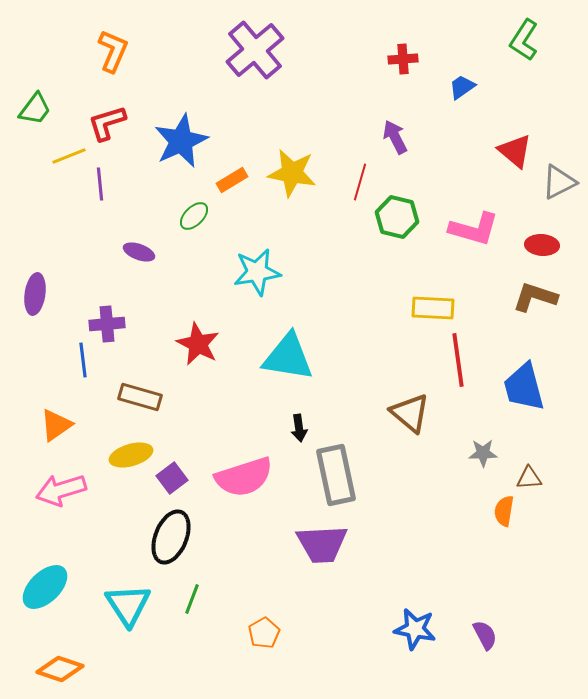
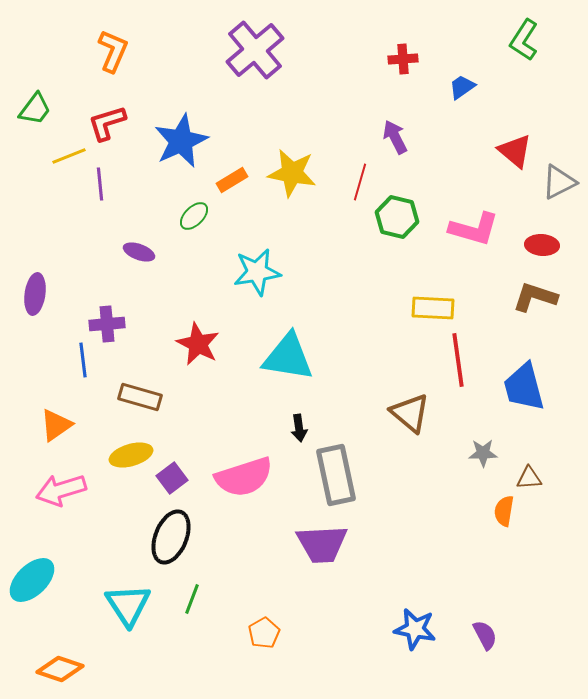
cyan ellipse at (45, 587): moved 13 px left, 7 px up
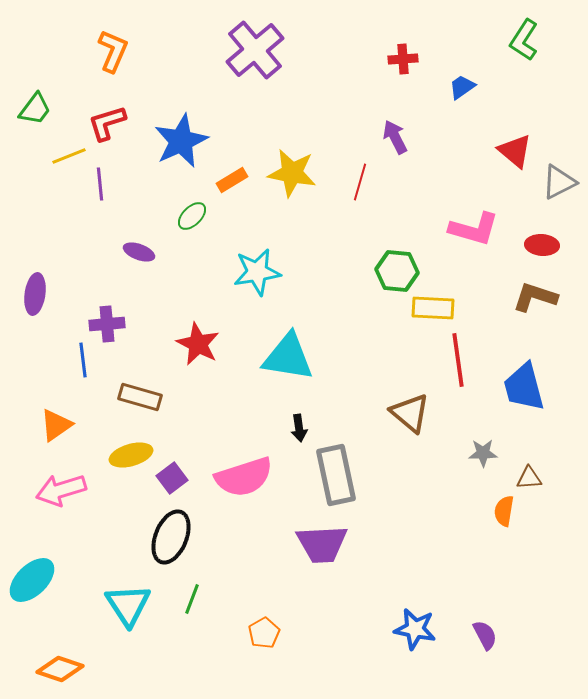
green ellipse at (194, 216): moved 2 px left
green hexagon at (397, 217): moved 54 px down; rotated 9 degrees counterclockwise
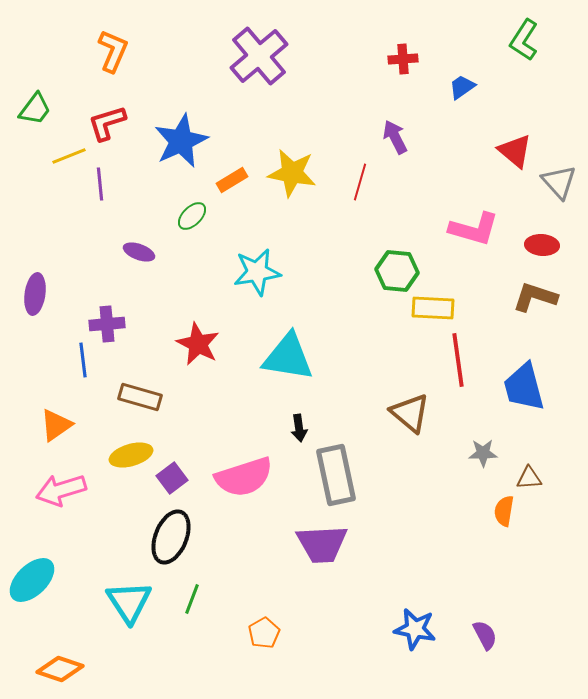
purple cross at (255, 50): moved 4 px right, 6 px down
gray triangle at (559, 182): rotated 45 degrees counterclockwise
cyan triangle at (128, 605): moved 1 px right, 3 px up
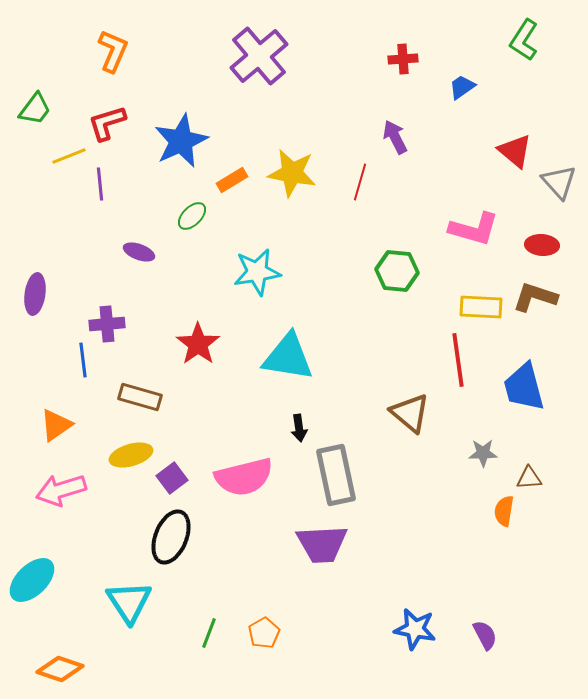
yellow rectangle at (433, 308): moved 48 px right, 1 px up
red star at (198, 344): rotated 9 degrees clockwise
pink semicircle at (244, 477): rotated 4 degrees clockwise
green line at (192, 599): moved 17 px right, 34 px down
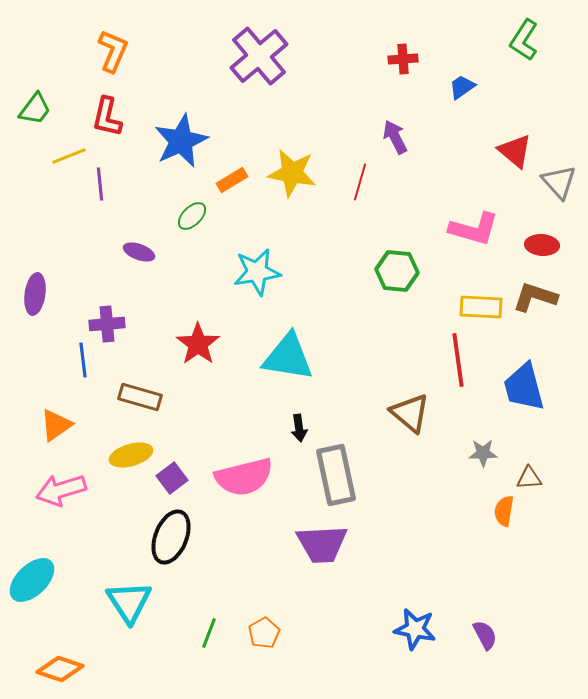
red L-shape at (107, 123): moved 6 px up; rotated 60 degrees counterclockwise
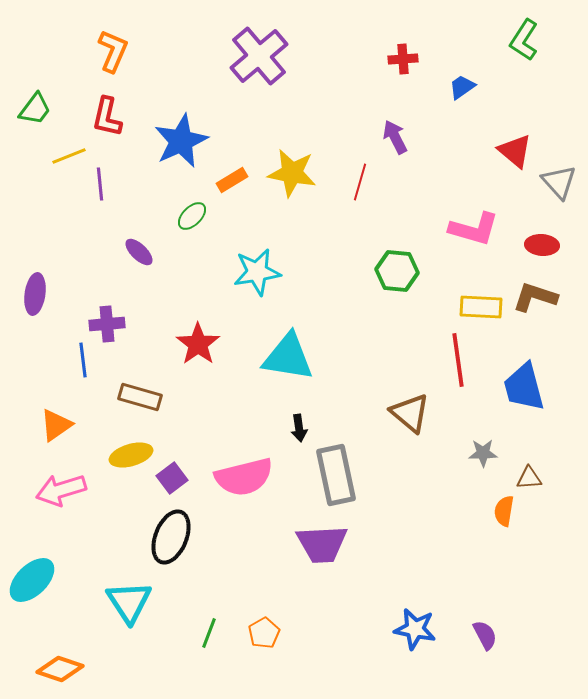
purple ellipse at (139, 252): rotated 24 degrees clockwise
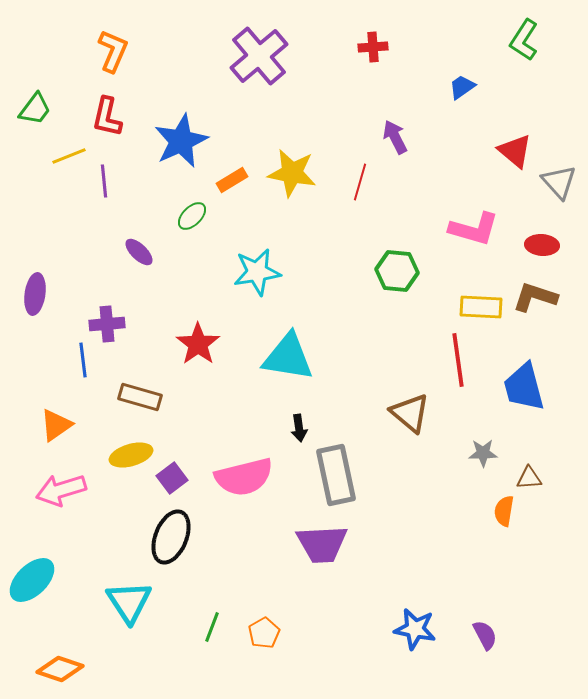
red cross at (403, 59): moved 30 px left, 12 px up
purple line at (100, 184): moved 4 px right, 3 px up
green line at (209, 633): moved 3 px right, 6 px up
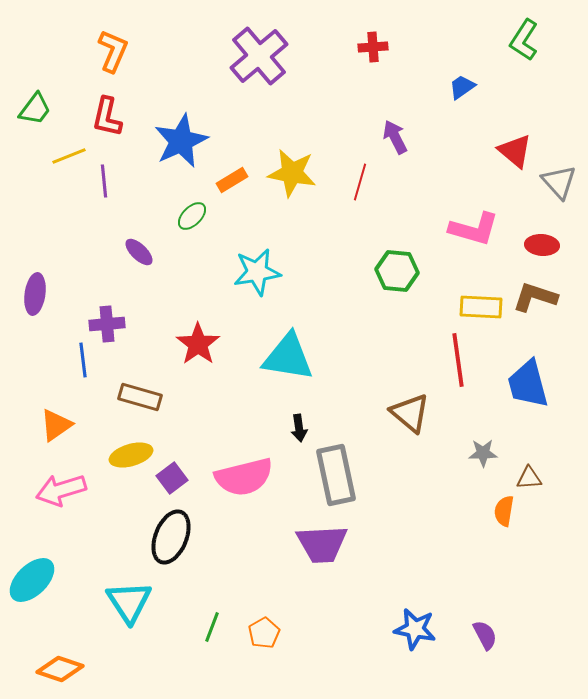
blue trapezoid at (524, 387): moved 4 px right, 3 px up
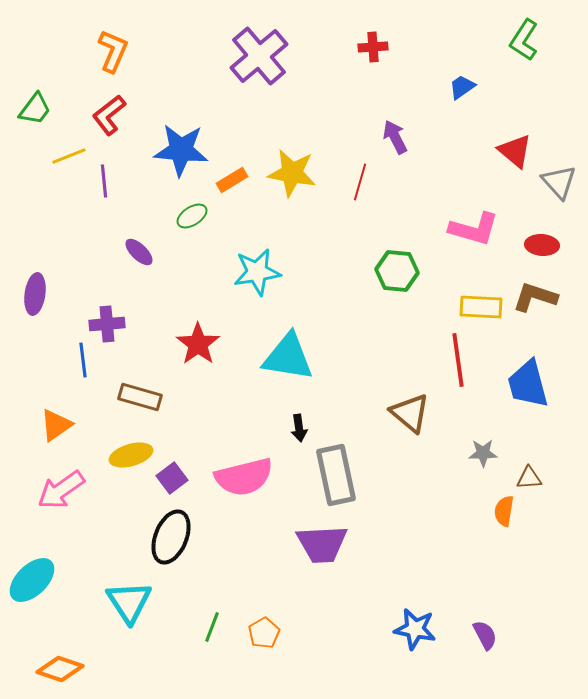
red L-shape at (107, 117): moved 2 px right, 2 px up; rotated 39 degrees clockwise
blue star at (181, 141): moved 9 px down; rotated 30 degrees clockwise
green ellipse at (192, 216): rotated 12 degrees clockwise
pink arrow at (61, 490): rotated 18 degrees counterclockwise
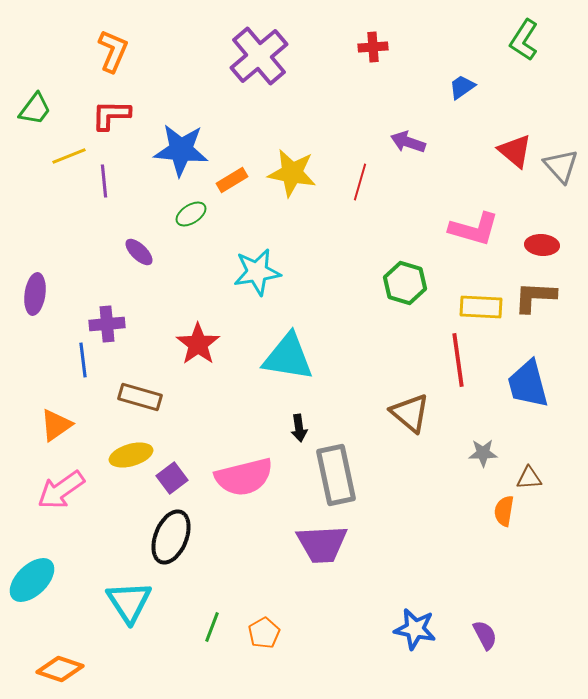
red L-shape at (109, 115): moved 2 px right; rotated 39 degrees clockwise
purple arrow at (395, 137): moved 13 px right, 5 px down; rotated 44 degrees counterclockwise
gray triangle at (559, 182): moved 2 px right, 16 px up
green ellipse at (192, 216): moved 1 px left, 2 px up
green hexagon at (397, 271): moved 8 px right, 12 px down; rotated 12 degrees clockwise
brown L-shape at (535, 297): rotated 15 degrees counterclockwise
